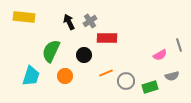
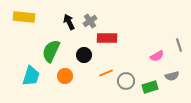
pink semicircle: moved 3 px left, 1 px down
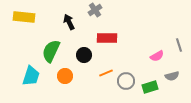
gray cross: moved 5 px right, 11 px up
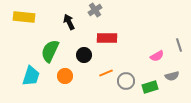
green semicircle: moved 1 px left
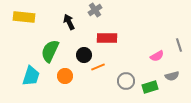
orange line: moved 8 px left, 6 px up
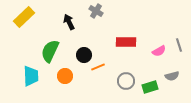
gray cross: moved 1 px right, 1 px down; rotated 24 degrees counterclockwise
yellow rectangle: rotated 50 degrees counterclockwise
red rectangle: moved 19 px right, 4 px down
pink semicircle: moved 2 px right, 5 px up
cyan trapezoid: rotated 20 degrees counterclockwise
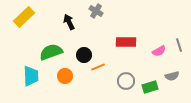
green semicircle: moved 1 px right, 1 px down; rotated 45 degrees clockwise
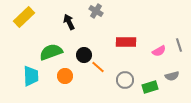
orange line: rotated 64 degrees clockwise
gray circle: moved 1 px left, 1 px up
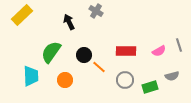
yellow rectangle: moved 2 px left, 2 px up
red rectangle: moved 9 px down
green semicircle: rotated 35 degrees counterclockwise
orange line: moved 1 px right
orange circle: moved 4 px down
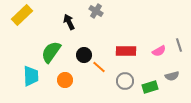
gray circle: moved 1 px down
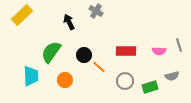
pink semicircle: rotated 32 degrees clockwise
